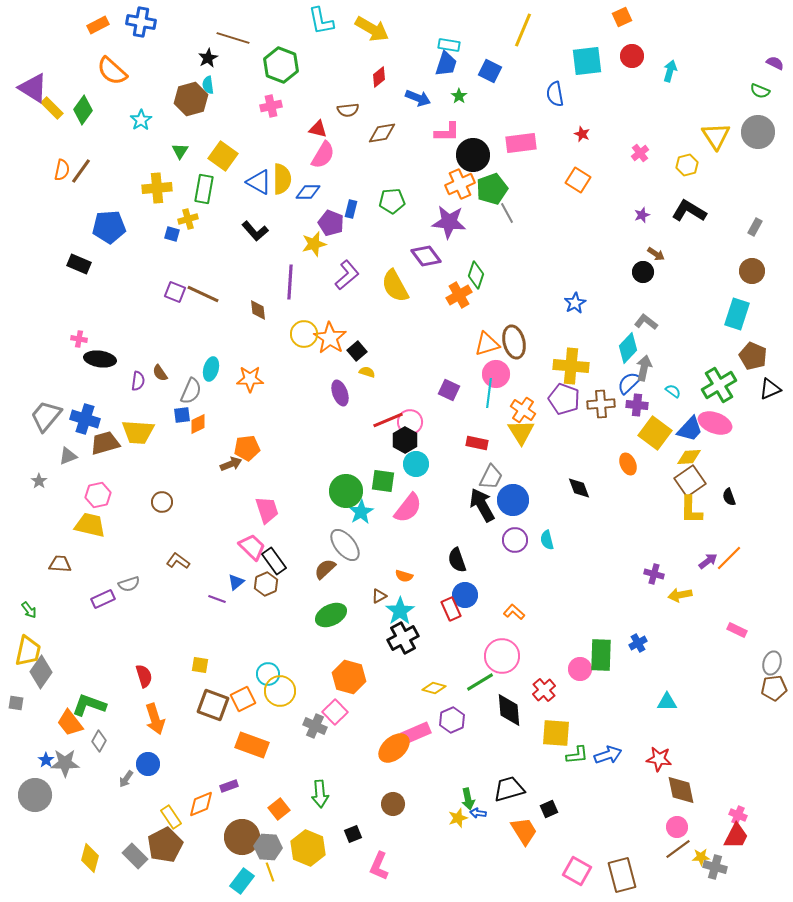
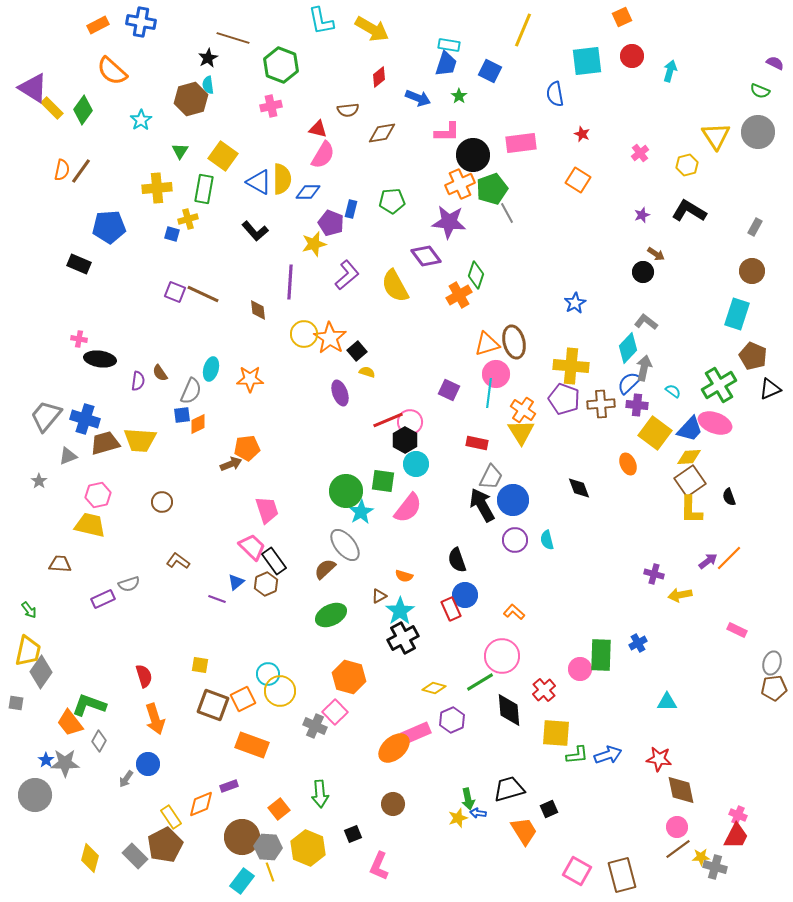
yellow trapezoid at (138, 432): moved 2 px right, 8 px down
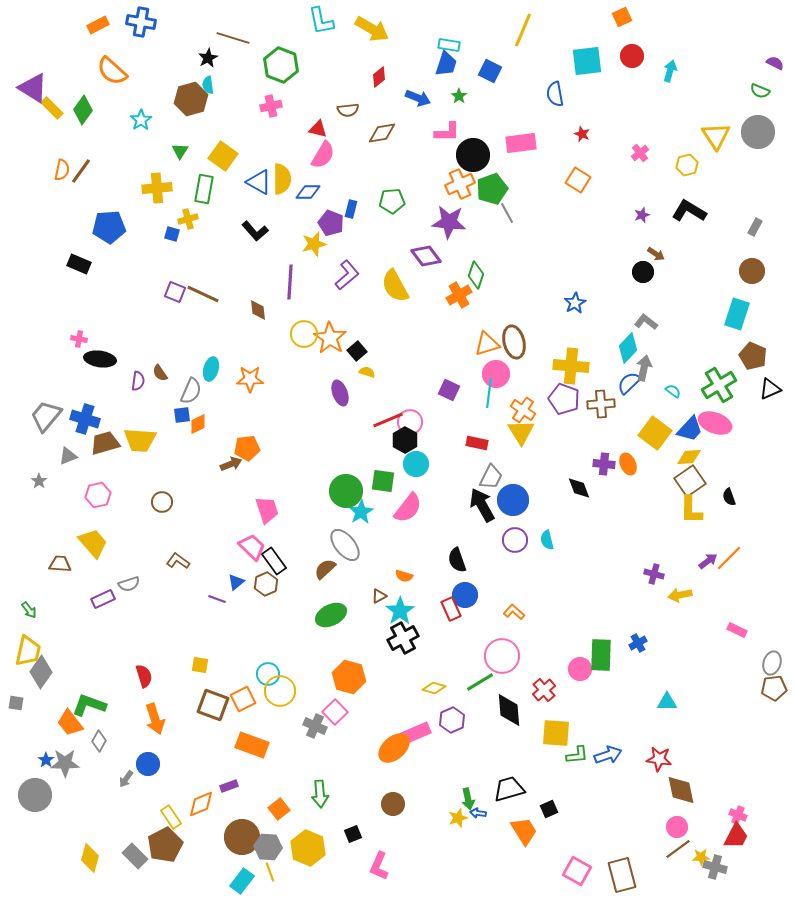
purple cross at (637, 405): moved 33 px left, 59 px down
yellow trapezoid at (90, 525): moved 3 px right, 18 px down; rotated 36 degrees clockwise
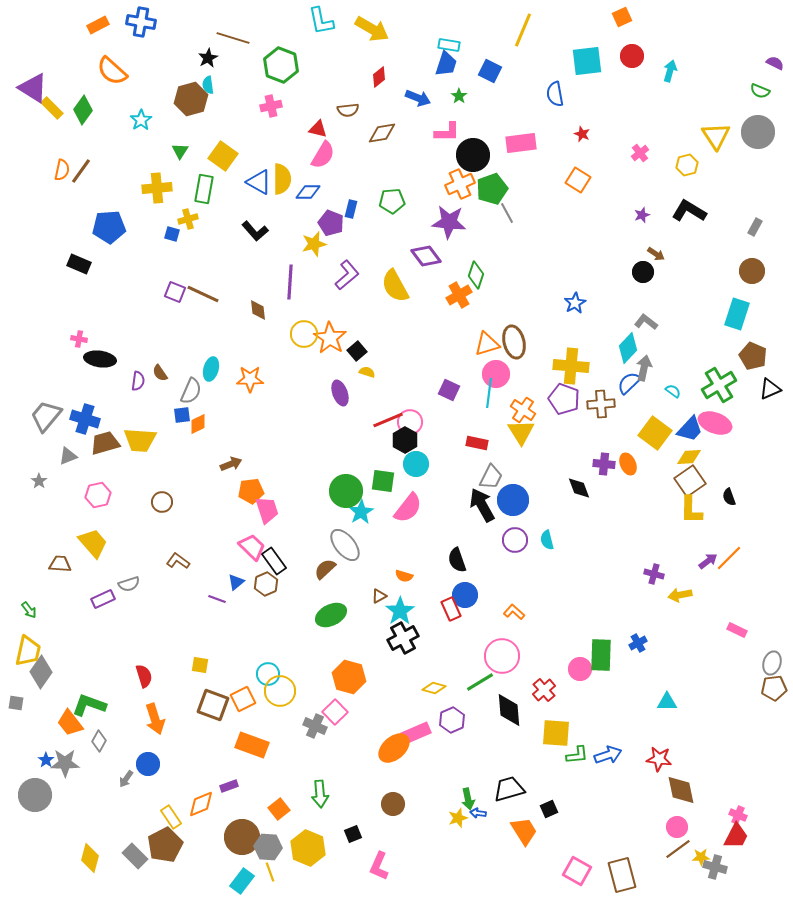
orange pentagon at (247, 448): moved 4 px right, 43 px down
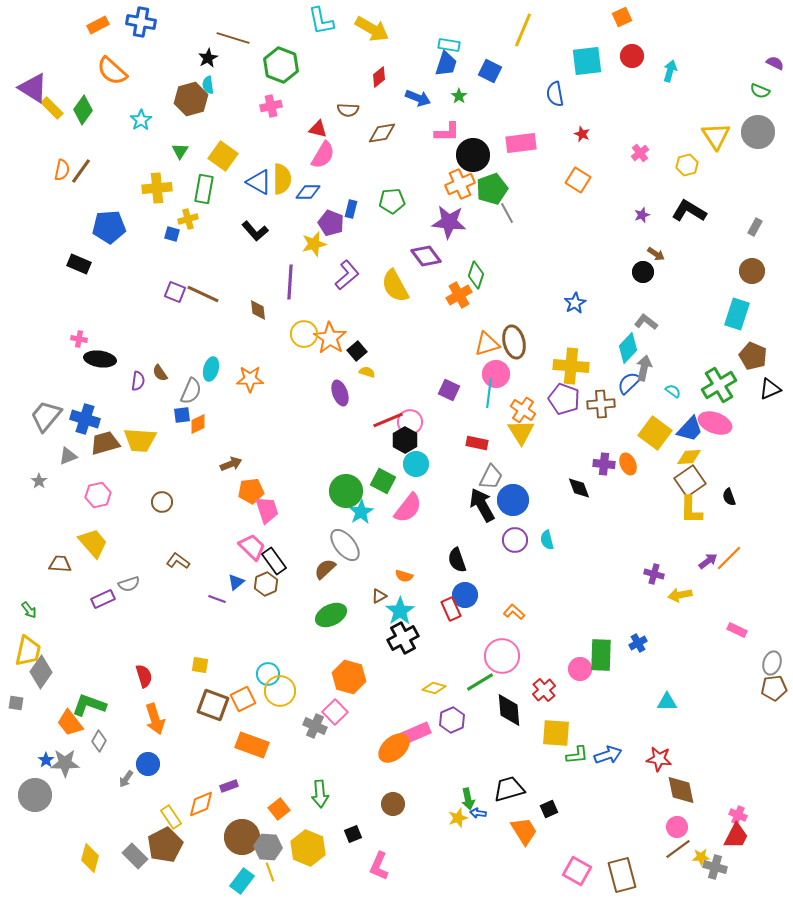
brown semicircle at (348, 110): rotated 10 degrees clockwise
green square at (383, 481): rotated 20 degrees clockwise
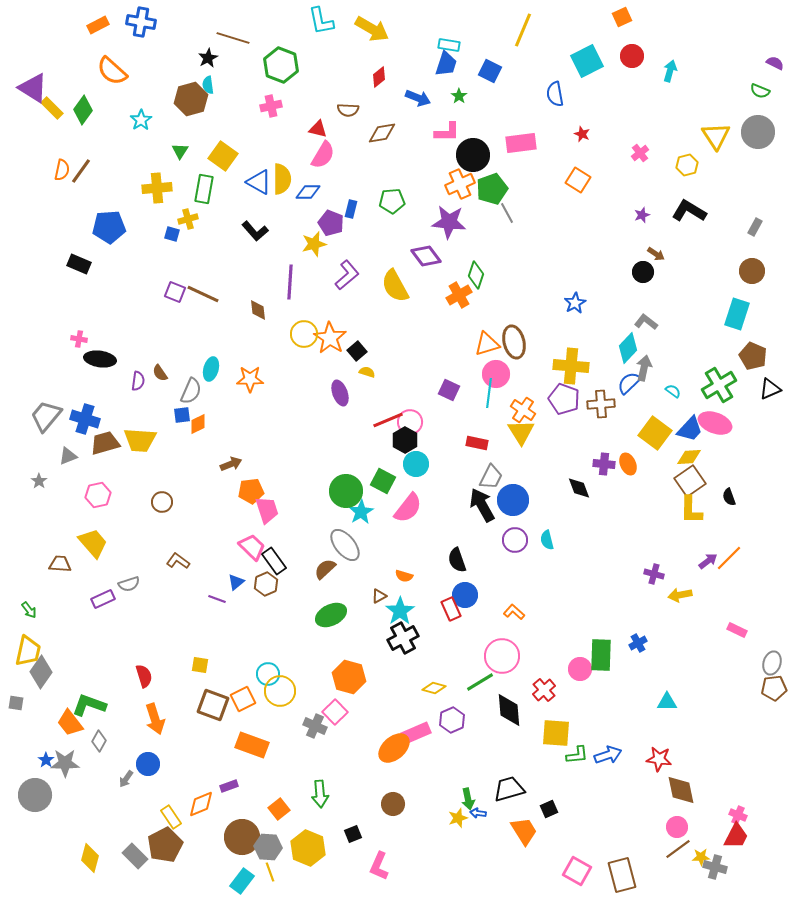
cyan square at (587, 61): rotated 20 degrees counterclockwise
